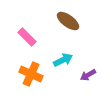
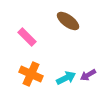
cyan arrow: moved 3 px right, 18 px down
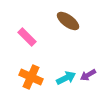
orange cross: moved 3 px down
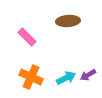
brown ellipse: rotated 40 degrees counterclockwise
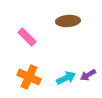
orange cross: moved 2 px left
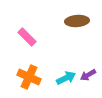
brown ellipse: moved 9 px right
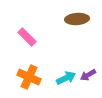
brown ellipse: moved 2 px up
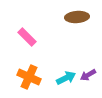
brown ellipse: moved 2 px up
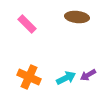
brown ellipse: rotated 10 degrees clockwise
pink rectangle: moved 13 px up
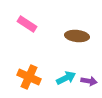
brown ellipse: moved 19 px down
pink rectangle: rotated 12 degrees counterclockwise
purple arrow: moved 1 px right, 6 px down; rotated 140 degrees counterclockwise
